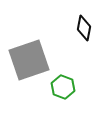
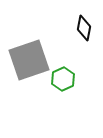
green hexagon: moved 8 px up; rotated 15 degrees clockwise
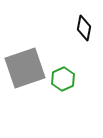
gray square: moved 4 px left, 8 px down
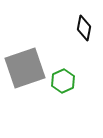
green hexagon: moved 2 px down
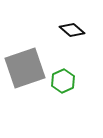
black diamond: moved 12 px left, 2 px down; rotated 60 degrees counterclockwise
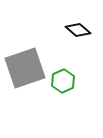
black diamond: moved 6 px right
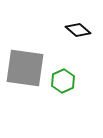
gray square: rotated 27 degrees clockwise
